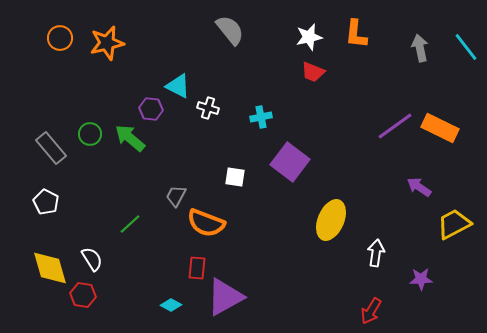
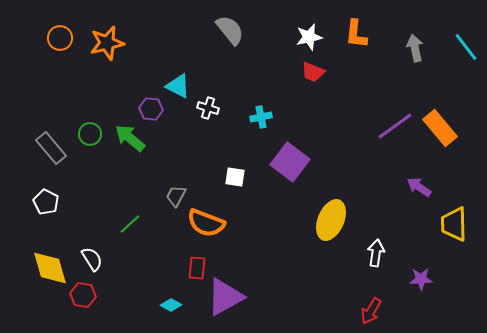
gray arrow: moved 5 px left
orange rectangle: rotated 24 degrees clockwise
yellow trapezoid: rotated 63 degrees counterclockwise
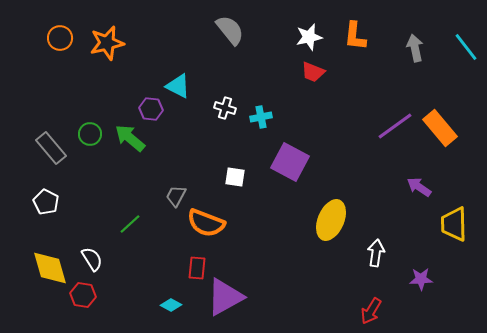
orange L-shape: moved 1 px left, 2 px down
white cross: moved 17 px right
purple square: rotated 9 degrees counterclockwise
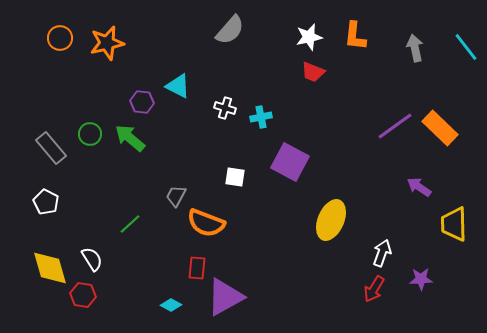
gray semicircle: rotated 80 degrees clockwise
purple hexagon: moved 9 px left, 7 px up
orange rectangle: rotated 6 degrees counterclockwise
white arrow: moved 6 px right; rotated 12 degrees clockwise
red arrow: moved 3 px right, 22 px up
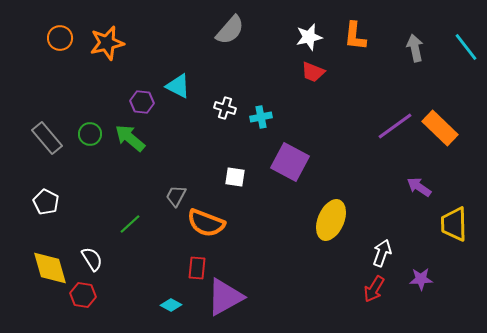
gray rectangle: moved 4 px left, 10 px up
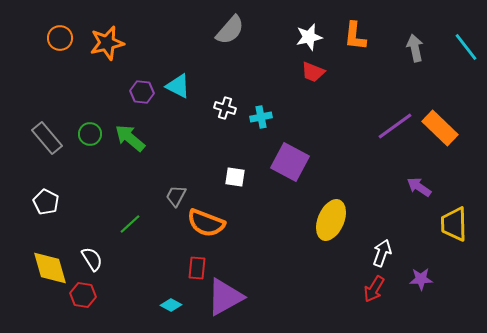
purple hexagon: moved 10 px up
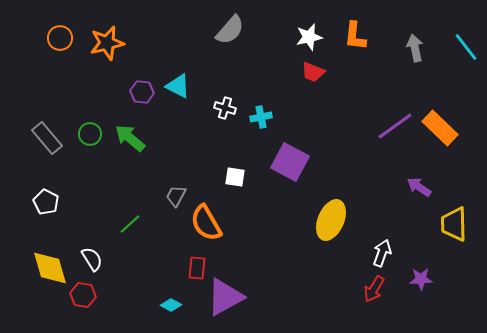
orange semicircle: rotated 39 degrees clockwise
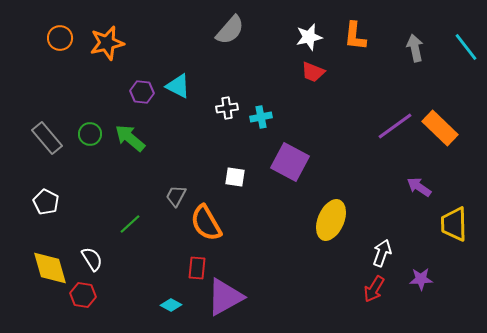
white cross: moved 2 px right; rotated 25 degrees counterclockwise
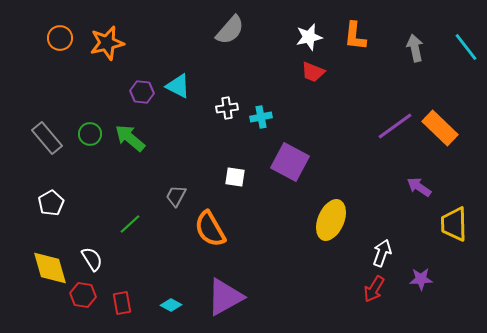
white pentagon: moved 5 px right, 1 px down; rotated 15 degrees clockwise
orange semicircle: moved 4 px right, 6 px down
red rectangle: moved 75 px left, 35 px down; rotated 15 degrees counterclockwise
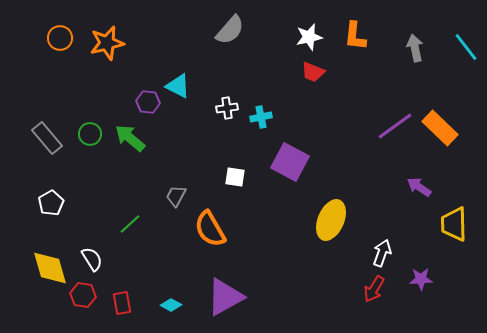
purple hexagon: moved 6 px right, 10 px down
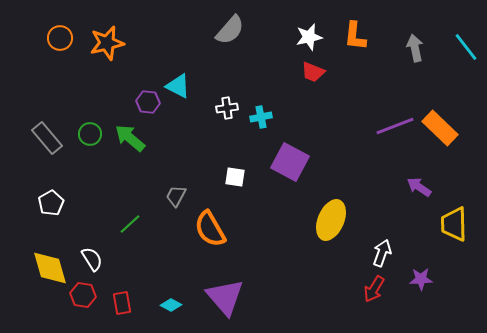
purple line: rotated 15 degrees clockwise
purple triangle: rotated 42 degrees counterclockwise
